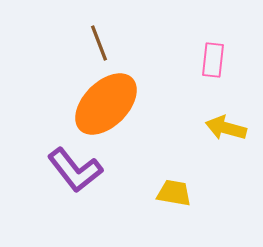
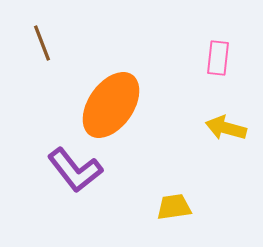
brown line: moved 57 px left
pink rectangle: moved 5 px right, 2 px up
orange ellipse: moved 5 px right, 1 px down; rotated 10 degrees counterclockwise
yellow trapezoid: moved 14 px down; rotated 18 degrees counterclockwise
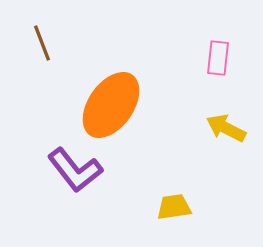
yellow arrow: rotated 12 degrees clockwise
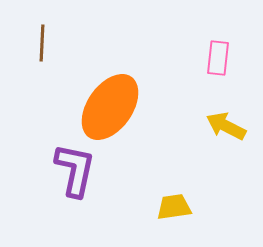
brown line: rotated 24 degrees clockwise
orange ellipse: moved 1 px left, 2 px down
yellow arrow: moved 2 px up
purple L-shape: rotated 130 degrees counterclockwise
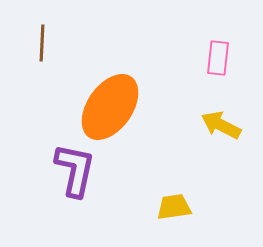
yellow arrow: moved 5 px left, 1 px up
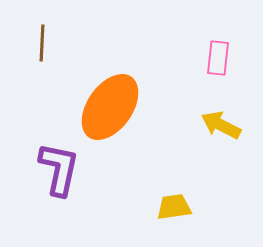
purple L-shape: moved 16 px left, 1 px up
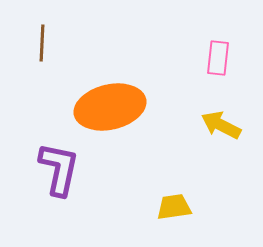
orange ellipse: rotated 42 degrees clockwise
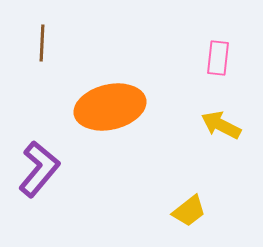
purple L-shape: moved 20 px left; rotated 28 degrees clockwise
yellow trapezoid: moved 15 px right, 4 px down; rotated 150 degrees clockwise
